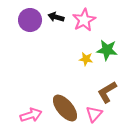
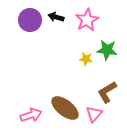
pink star: moved 3 px right
brown ellipse: rotated 12 degrees counterclockwise
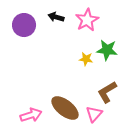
purple circle: moved 6 px left, 5 px down
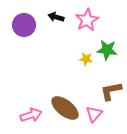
brown L-shape: moved 4 px right, 1 px up; rotated 20 degrees clockwise
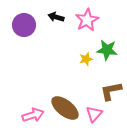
yellow star: rotated 24 degrees counterclockwise
pink arrow: moved 2 px right
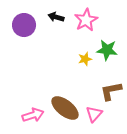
pink star: moved 1 px left
yellow star: moved 1 px left
